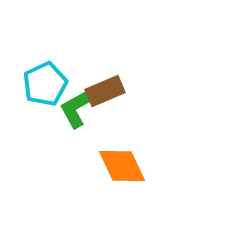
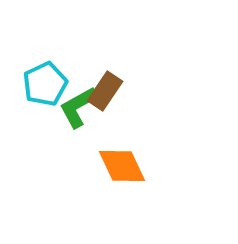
brown rectangle: rotated 33 degrees counterclockwise
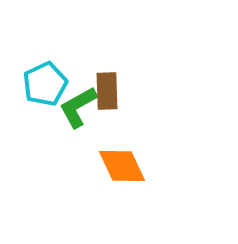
brown rectangle: moved 2 px right; rotated 36 degrees counterclockwise
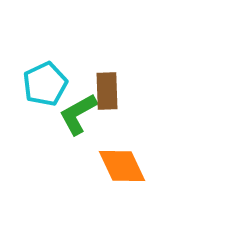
green L-shape: moved 7 px down
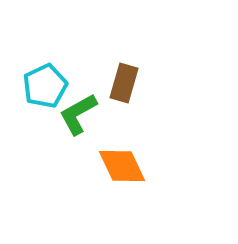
cyan pentagon: moved 2 px down
brown rectangle: moved 17 px right, 8 px up; rotated 18 degrees clockwise
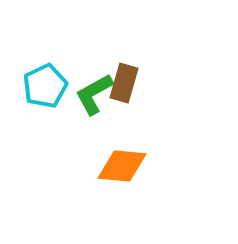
green L-shape: moved 16 px right, 20 px up
orange diamond: rotated 60 degrees counterclockwise
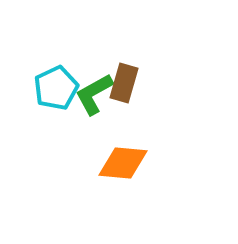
cyan pentagon: moved 11 px right, 2 px down
orange diamond: moved 1 px right, 3 px up
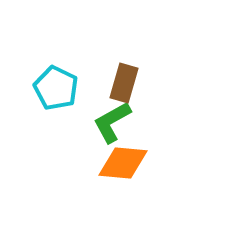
cyan pentagon: rotated 21 degrees counterclockwise
green L-shape: moved 18 px right, 28 px down
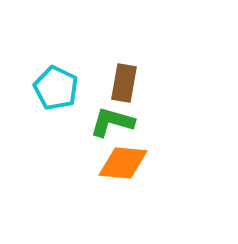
brown rectangle: rotated 6 degrees counterclockwise
green L-shape: rotated 45 degrees clockwise
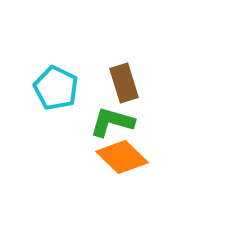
brown rectangle: rotated 27 degrees counterclockwise
orange diamond: moved 1 px left, 6 px up; rotated 39 degrees clockwise
